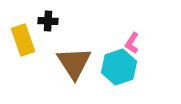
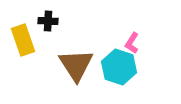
brown triangle: moved 2 px right, 2 px down
cyan hexagon: rotated 24 degrees counterclockwise
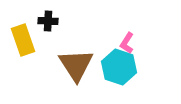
pink L-shape: moved 5 px left
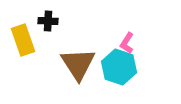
brown triangle: moved 2 px right, 1 px up
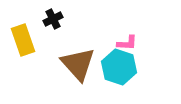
black cross: moved 5 px right, 2 px up; rotated 30 degrees counterclockwise
pink L-shape: rotated 120 degrees counterclockwise
brown triangle: rotated 9 degrees counterclockwise
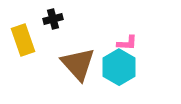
black cross: rotated 12 degrees clockwise
cyan hexagon: rotated 12 degrees clockwise
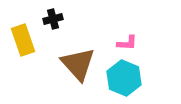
cyan hexagon: moved 5 px right, 11 px down; rotated 8 degrees counterclockwise
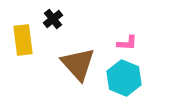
black cross: rotated 24 degrees counterclockwise
yellow rectangle: rotated 12 degrees clockwise
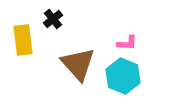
cyan hexagon: moved 1 px left, 2 px up
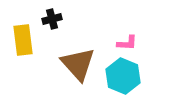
black cross: moved 1 px left; rotated 24 degrees clockwise
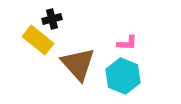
yellow rectangle: moved 15 px right; rotated 44 degrees counterclockwise
